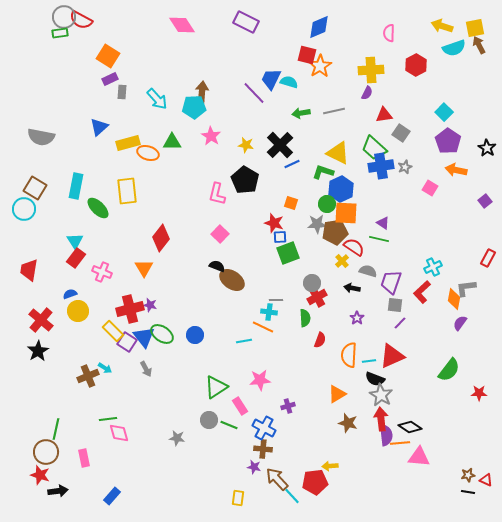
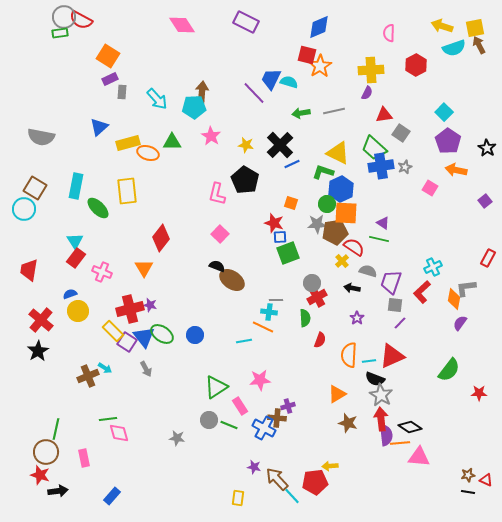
brown cross at (263, 449): moved 14 px right, 31 px up
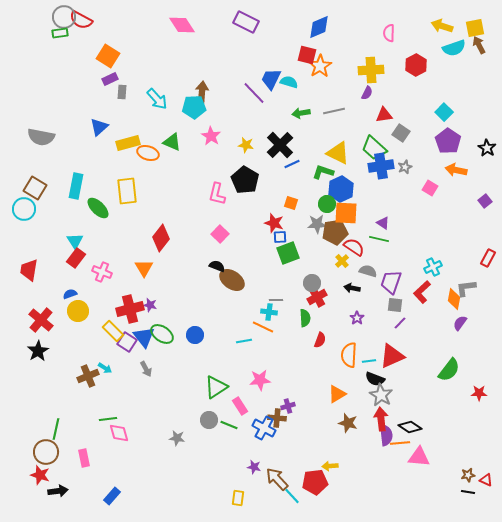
green triangle at (172, 142): rotated 24 degrees clockwise
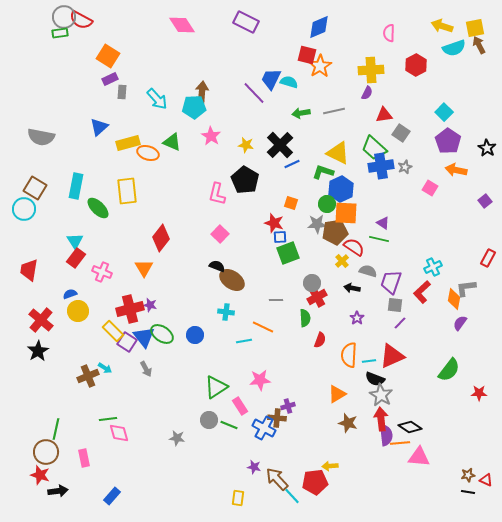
cyan cross at (269, 312): moved 43 px left
